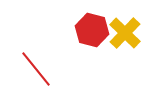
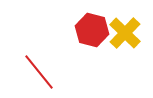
red line: moved 3 px right, 3 px down
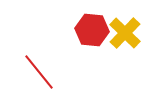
red hexagon: rotated 8 degrees counterclockwise
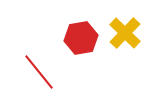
red hexagon: moved 11 px left, 8 px down; rotated 16 degrees counterclockwise
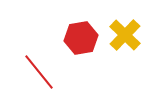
yellow cross: moved 2 px down
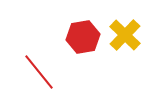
red hexagon: moved 2 px right, 1 px up
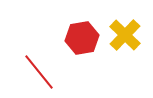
red hexagon: moved 1 px left, 1 px down
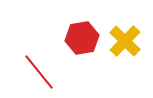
yellow cross: moved 6 px down
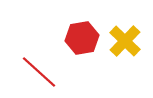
red line: rotated 9 degrees counterclockwise
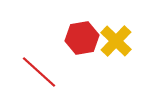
yellow cross: moved 9 px left
